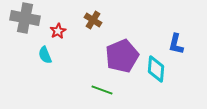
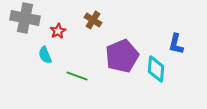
green line: moved 25 px left, 14 px up
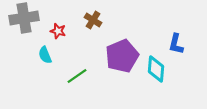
gray cross: moved 1 px left; rotated 20 degrees counterclockwise
red star: rotated 28 degrees counterclockwise
green line: rotated 55 degrees counterclockwise
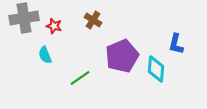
red star: moved 4 px left, 5 px up
green line: moved 3 px right, 2 px down
